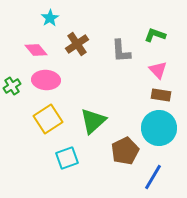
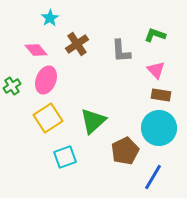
pink triangle: moved 2 px left
pink ellipse: rotated 72 degrees counterclockwise
yellow square: moved 1 px up
cyan square: moved 2 px left, 1 px up
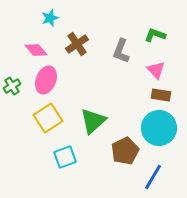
cyan star: rotated 12 degrees clockwise
gray L-shape: rotated 25 degrees clockwise
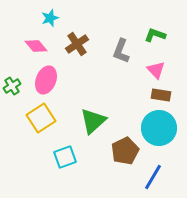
pink diamond: moved 4 px up
yellow square: moved 7 px left
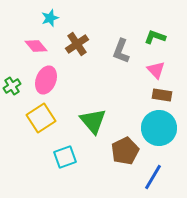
green L-shape: moved 2 px down
brown rectangle: moved 1 px right
green triangle: rotated 28 degrees counterclockwise
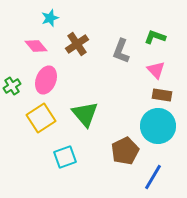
green triangle: moved 8 px left, 7 px up
cyan circle: moved 1 px left, 2 px up
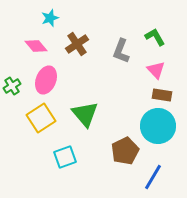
green L-shape: rotated 40 degrees clockwise
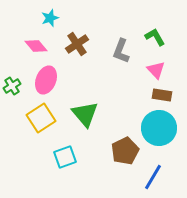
cyan circle: moved 1 px right, 2 px down
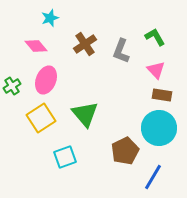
brown cross: moved 8 px right
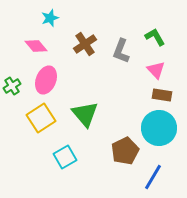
cyan square: rotated 10 degrees counterclockwise
